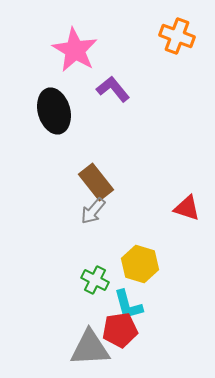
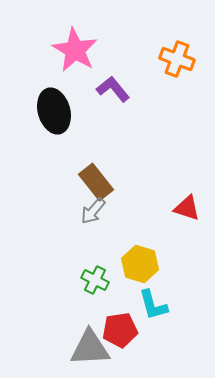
orange cross: moved 23 px down
cyan L-shape: moved 25 px right
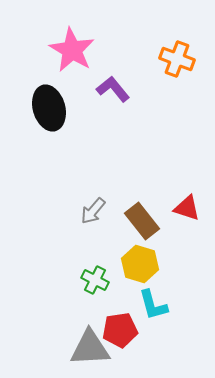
pink star: moved 3 px left
black ellipse: moved 5 px left, 3 px up
brown rectangle: moved 46 px right, 39 px down
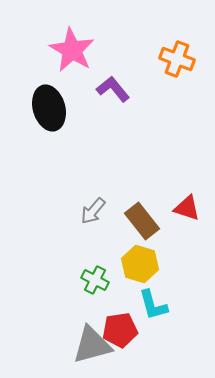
gray triangle: moved 2 px right, 3 px up; rotated 12 degrees counterclockwise
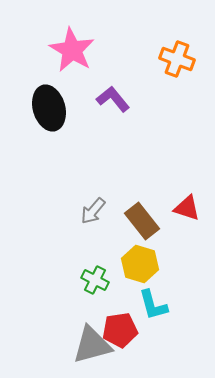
purple L-shape: moved 10 px down
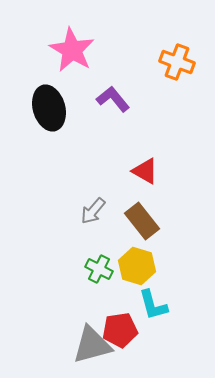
orange cross: moved 3 px down
red triangle: moved 42 px left, 37 px up; rotated 12 degrees clockwise
yellow hexagon: moved 3 px left, 2 px down
green cross: moved 4 px right, 11 px up
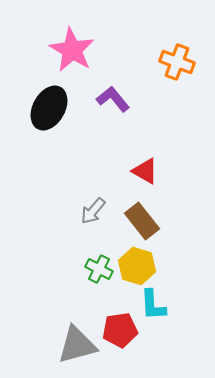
black ellipse: rotated 45 degrees clockwise
cyan L-shape: rotated 12 degrees clockwise
gray triangle: moved 15 px left
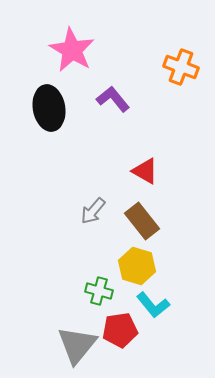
orange cross: moved 4 px right, 5 px down
black ellipse: rotated 39 degrees counterclockwise
green cross: moved 22 px down; rotated 12 degrees counterclockwise
cyan L-shape: rotated 36 degrees counterclockwise
gray triangle: rotated 36 degrees counterclockwise
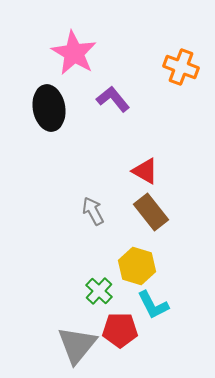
pink star: moved 2 px right, 3 px down
gray arrow: rotated 112 degrees clockwise
brown rectangle: moved 9 px right, 9 px up
green cross: rotated 28 degrees clockwise
cyan L-shape: rotated 12 degrees clockwise
red pentagon: rotated 8 degrees clockwise
